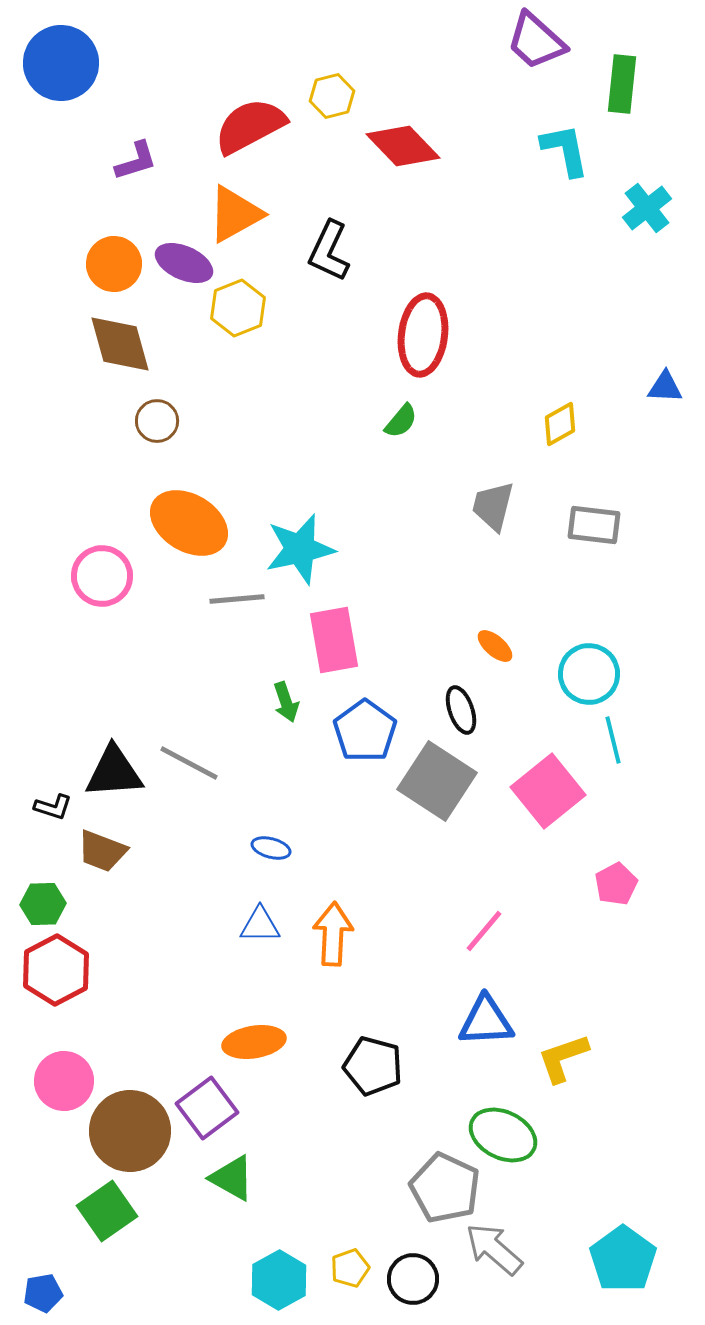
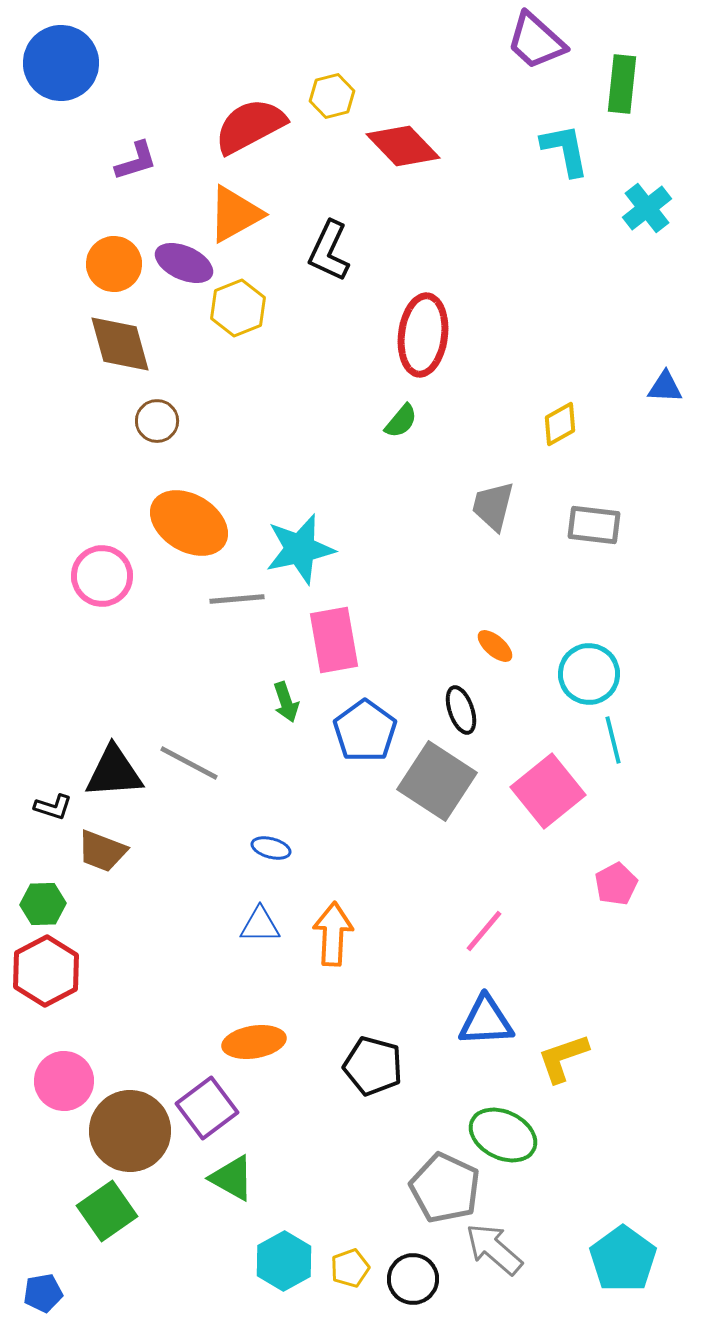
red hexagon at (56, 970): moved 10 px left, 1 px down
cyan hexagon at (279, 1280): moved 5 px right, 19 px up
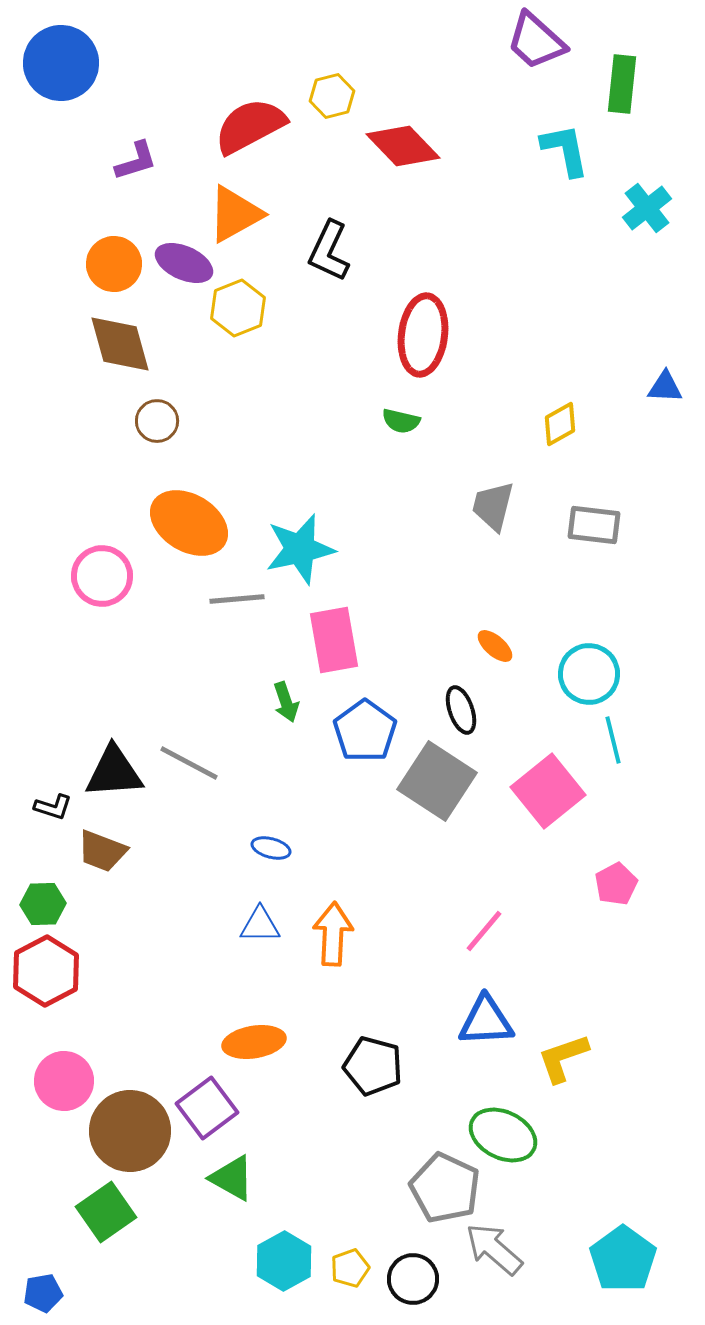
green semicircle at (401, 421): rotated 63 degrees clockwise
green square at (107, 1211): moved 1 px left, 1 px down
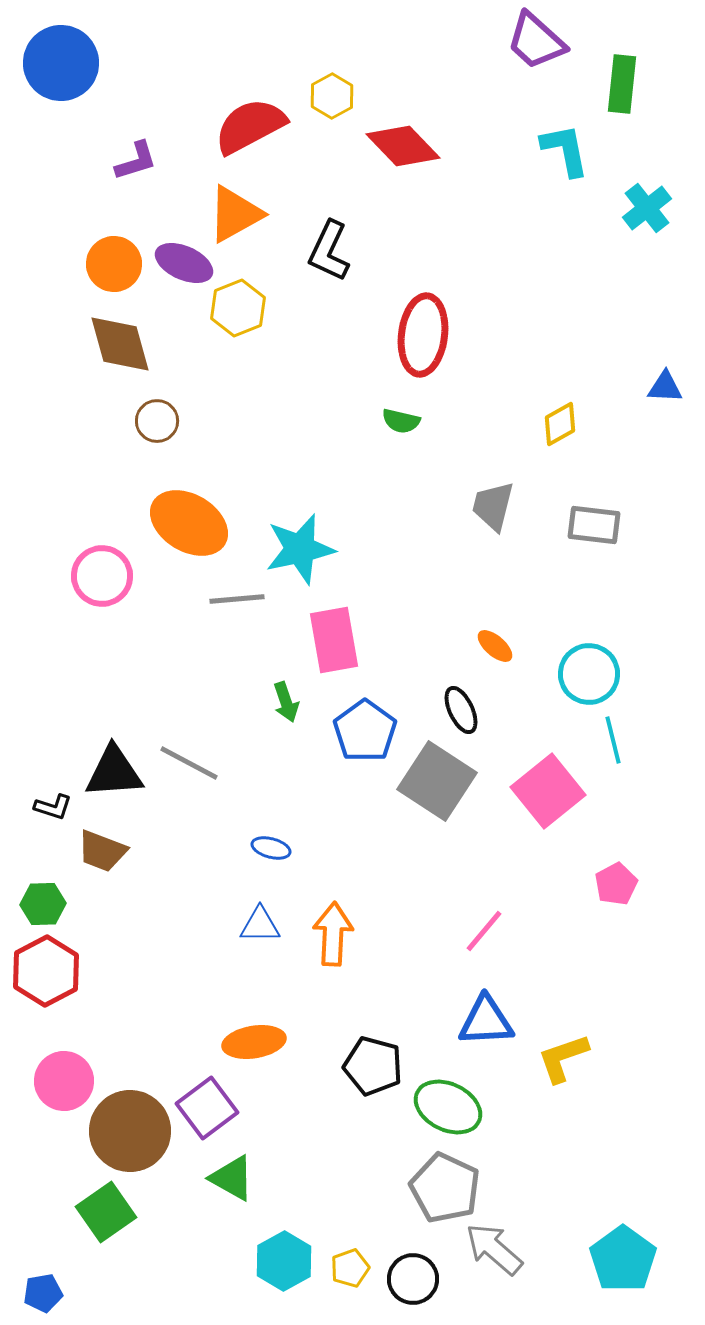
yellow hexagon at (332, 96): rotated 15 degrees counterclockwise
black ellipse at (461, 710): rotated 6 degrees counterclockwise
green ellipse at (503, 1135): moved 55 px left, 28 px up
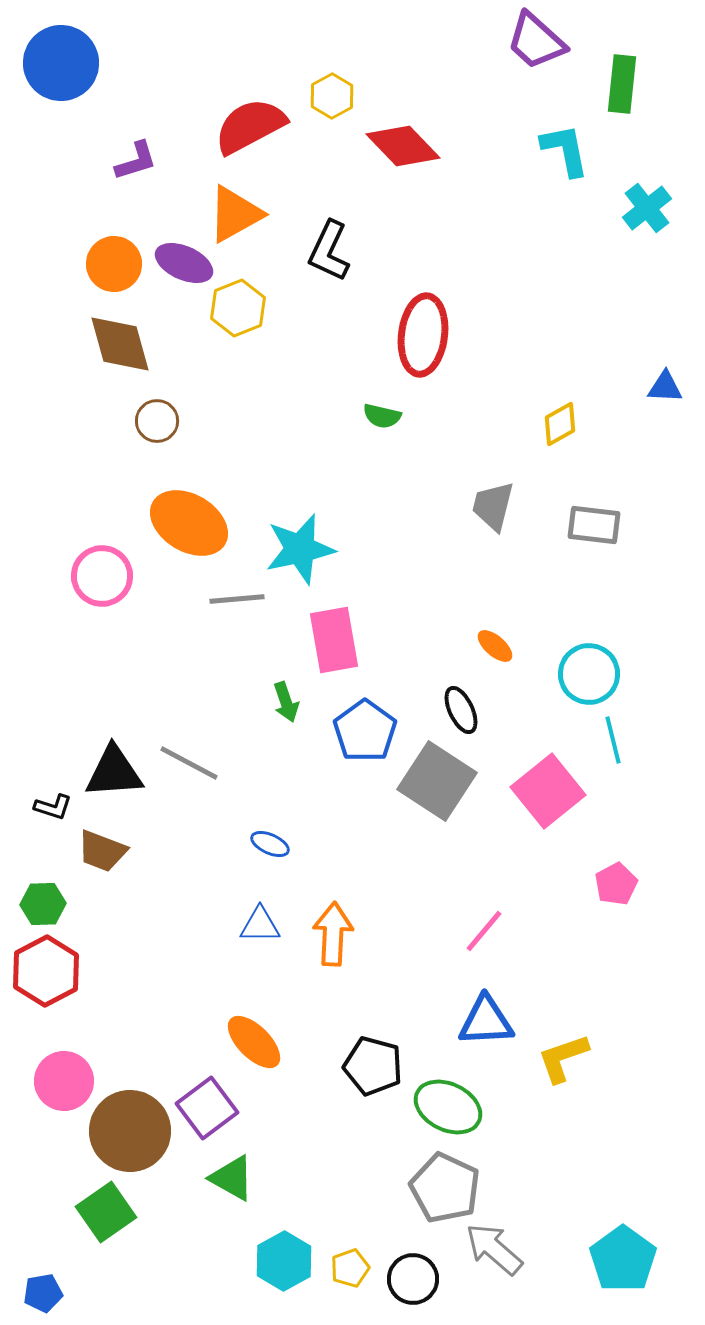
green semicircle at (401, 421): moved 19 px left, 5 px up
blue ellipse at (271, 848): moved 1 px left, 4 px up; rotated 9 degrees clockwise
orange ellipse at (254, 1042): rotated 54 degrees clockwise
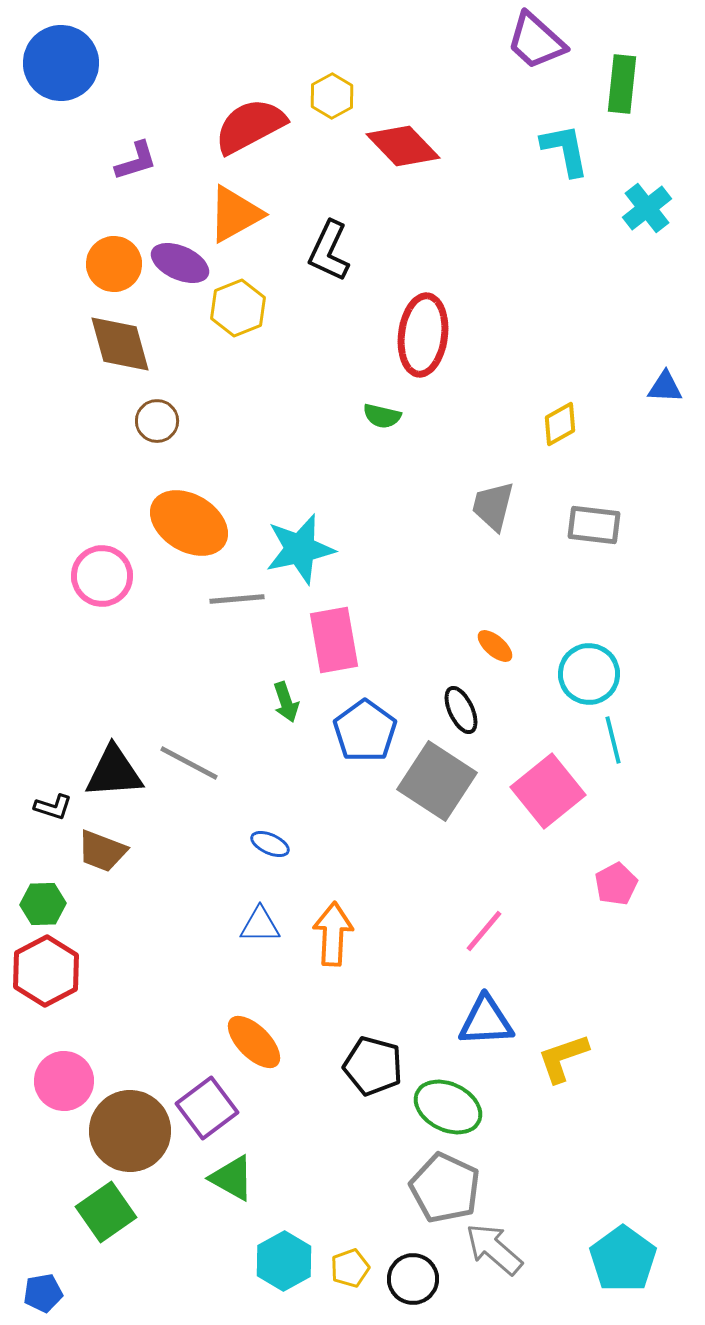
purple ellipse at (184, 263): moved 4 px left
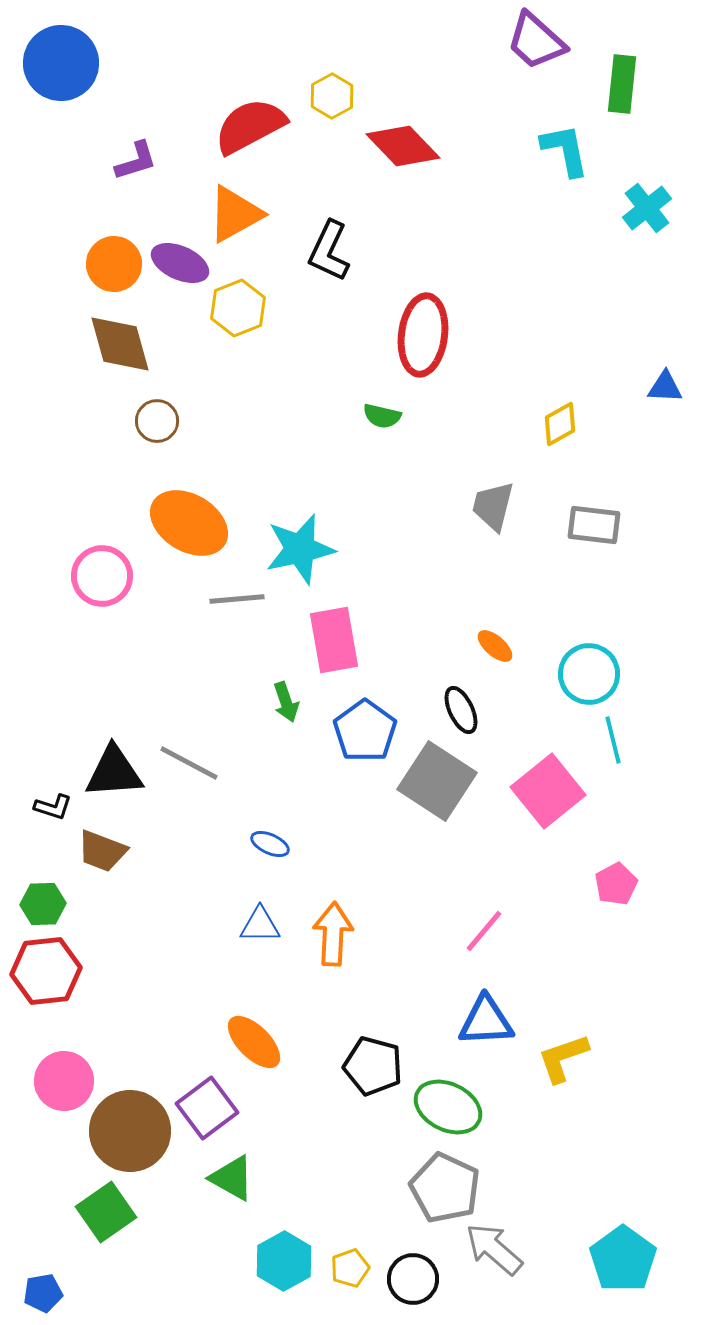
red hexagon at (46, 971): rotated 22 degrees clockwise
